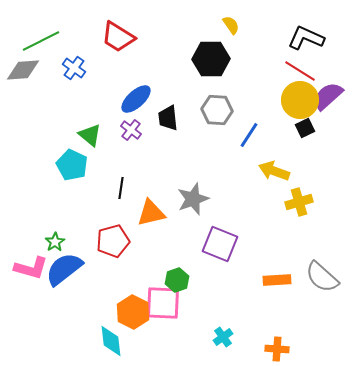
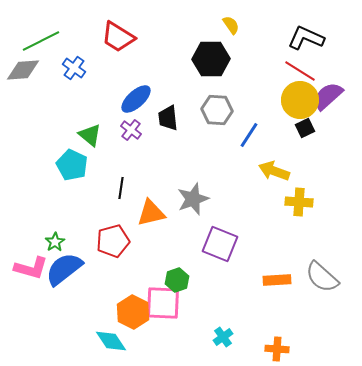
yellow cross: rotated 20 degrees clockwise
cyan diamond: rotated 28 degrees counterclockwise
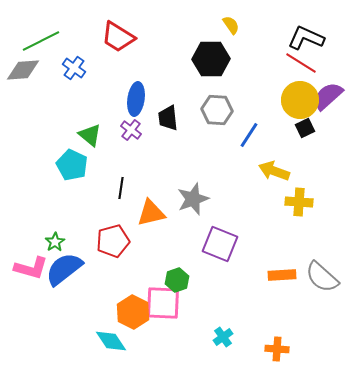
red line: moved 1 px right, 8 px up
blue ellipse: rotated 40 degrees counterclockwise
orange rectangle: moved 5 px right, 5 px up
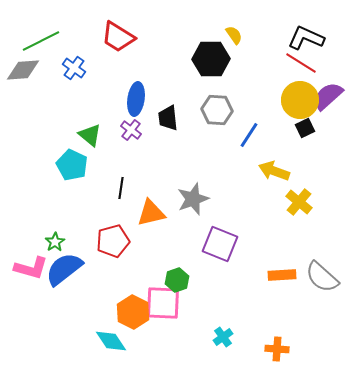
yellow semicircle: moved 3 px right, 10 px down
yellow cross: rotated 36 degrees clockwise
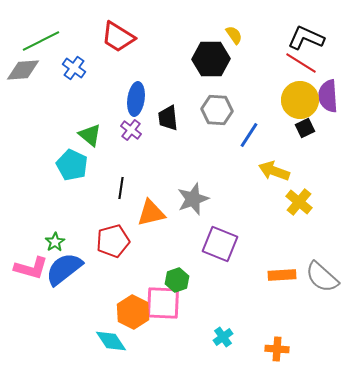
purple semicircle: rotated 52 degrees counterclockwise
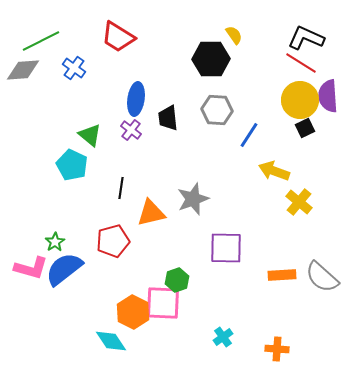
purple square: moved 6 px right, 4 px down; rotated 21 degrees counterclockwise
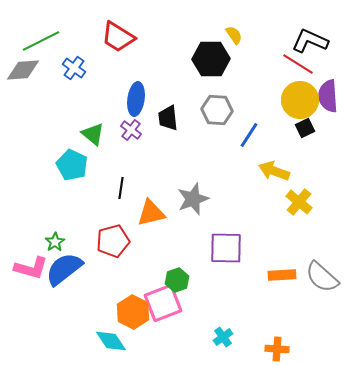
black L-shape: moved 4 px right, 3 px down
red line: moved 3 px left, 1 px down
green triangle: moved 3 px right, 1 px up
pink square: rotated 24 degrees counterclockwise
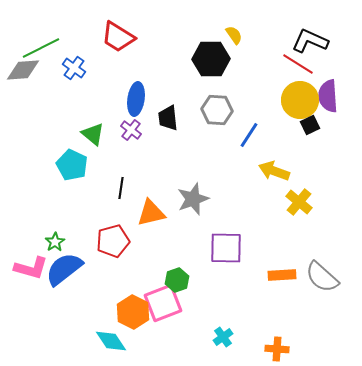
green line: moved 7 px down
black square: moved 5 px right, 3 px up
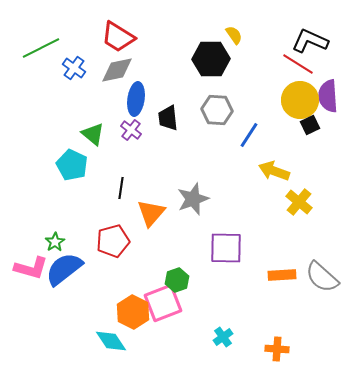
gray diamond: moved 94 px right; rotated 8 degrees counterclockwise
orange triangle: rotated 36 degrees counterclockwise
